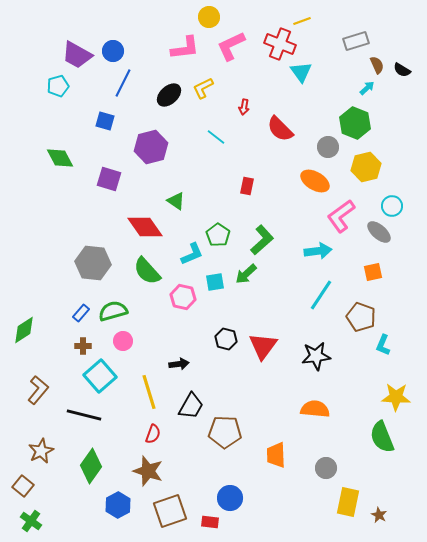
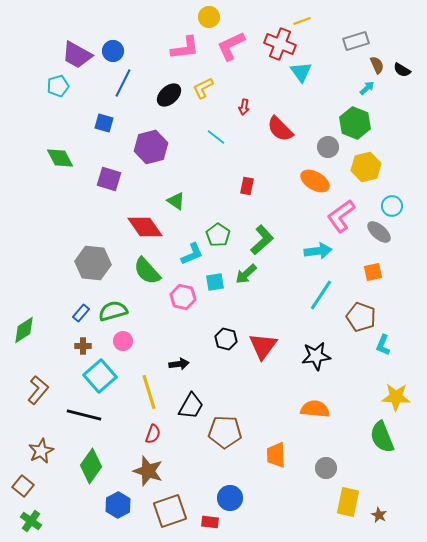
blue square at (105, 121): moved 1 px left, 2 px down
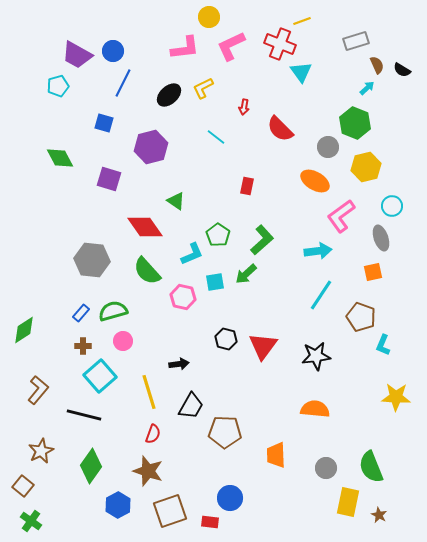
gray ellipse at (379, 232): moved 2 px right, 6 px down; rotated 30 degrees clockwise
gray hexagon at (93, 263): moved 1 px left, 3 px up
green semicircle at (382, 437): moved 11 px left, 30 px down
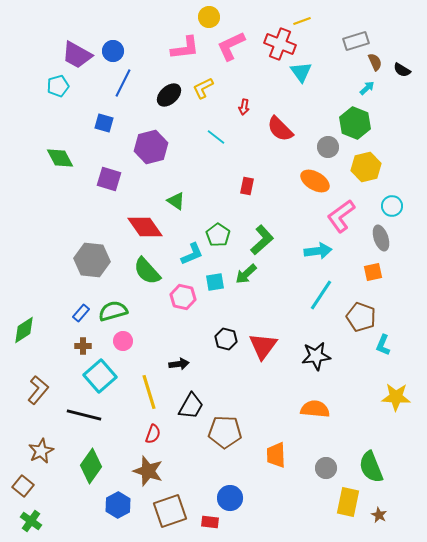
brown semicircle at (377, 65): moved 2 px left, 3 px up
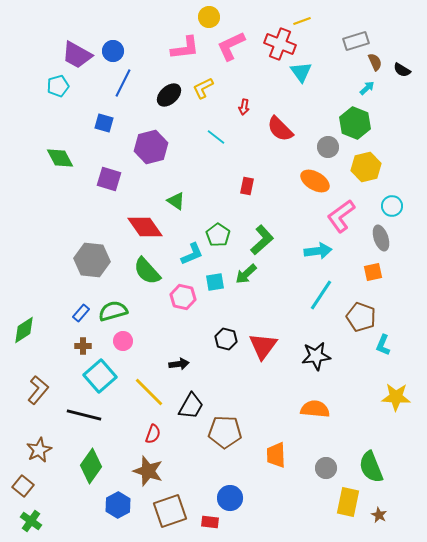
yellow line at (149, 392): rotated 28 degrees counterclockwise
brown star at (41, 451): moved 2 px left, 1 px up
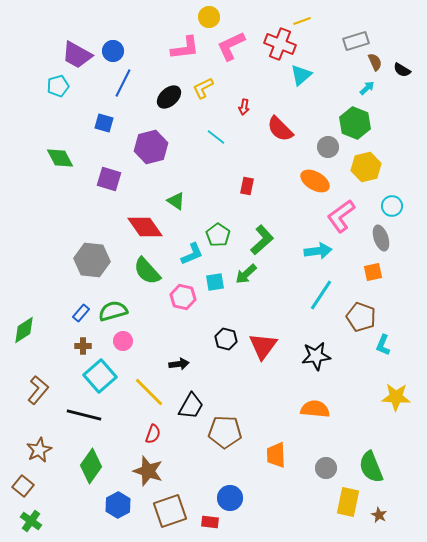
cyan triangle at (301, 72): moved 3 px down; rotated 25 degrees clockwise
black ellipse at (169, 95): moved 2 px down
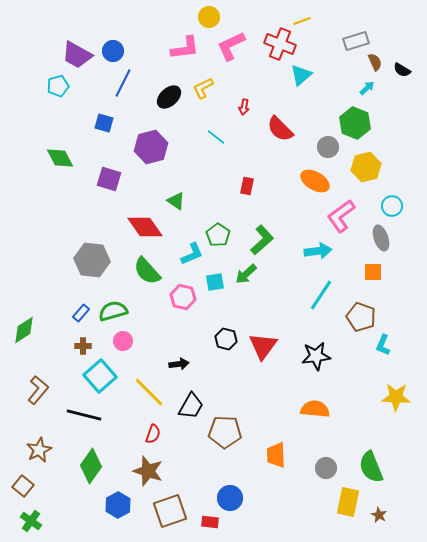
orange square at (373, 272): rotated 12 degrees clockwise
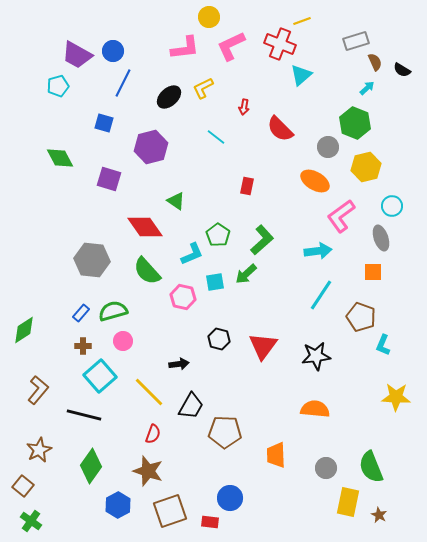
black hexagon at (226, 339): moved 7 px left
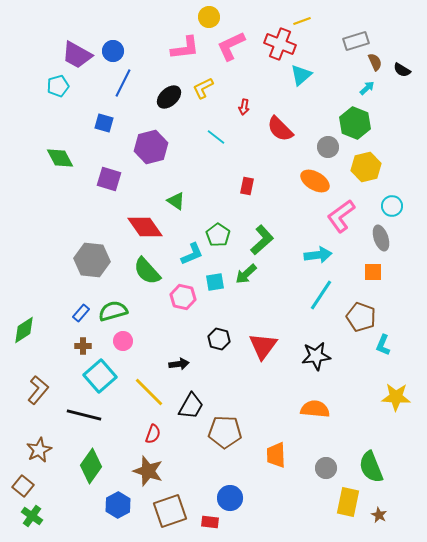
cyan arrow at (318, 251): moved 4 px down
green cross at (31, 521): moved 1 px right, 5 px up
